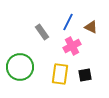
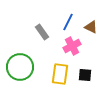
black square: rotated 16 degrees clockwise
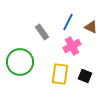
green circle: moved 5 px up
black square: moved 1 px down; rotated 16 degrees clockwise
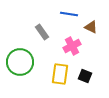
blue line: moved 1 px right, 8 px up; rotated 72 degrees clockwise
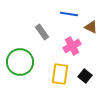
black square: rotated 16 degrees clockwise
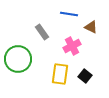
green circle: moved 2 px left, 3 px up
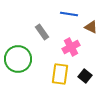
pink cross: moved 1 px left, 1 px down
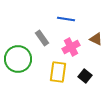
blue line: moved 3 px left, 5 px down
brown triangle: moved 5 px right, 12 px down
gray rectangle: moved 6 px down
yellow rectangle: moved 2 px left, 2 px up
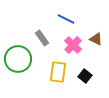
blue line: rotated 18 degrees clockwise
pink cross: moved 2 px right, 2 px up; rotated 18 degrees counterclockwise
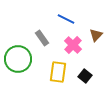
brown triangle: moved 4 px up; rotated 48 degrees clockwise
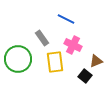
brown triangle: moved 26 px down; rotated 24 degrees clockwise
pink cross: rotated 18 degrees counterclockwise
yellow rectangle: moved 3 px left, 10 px up; rotated 15 degrees counterclockwise
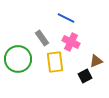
blue line: moved 1 px up
pink cross: moved 2 px left, 3 px up
black square: rotated 24 degrees clockwise
